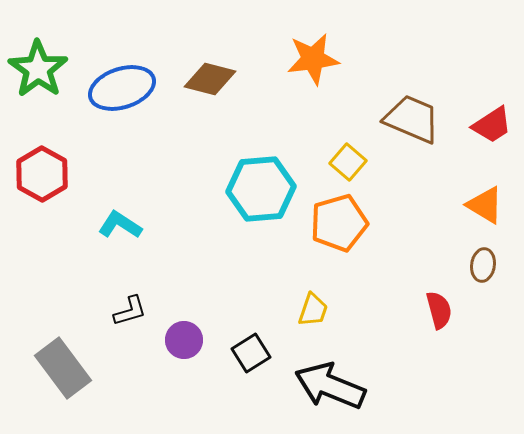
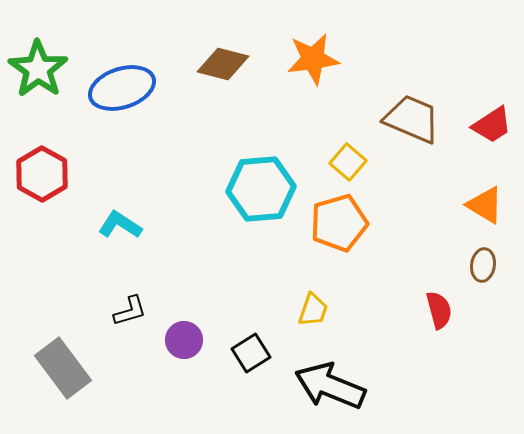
brown diamond: moved 13 px right, 15 px up
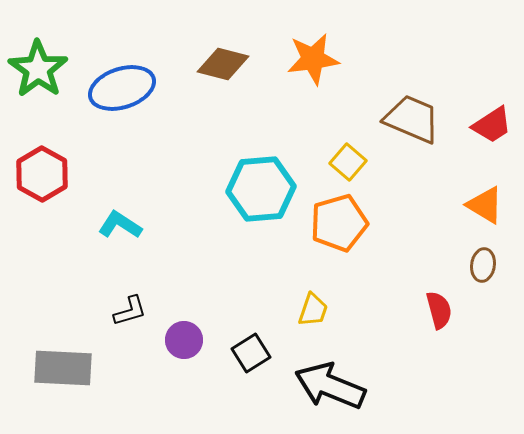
gray rectangle: rotated 50 degrees counterclockwise
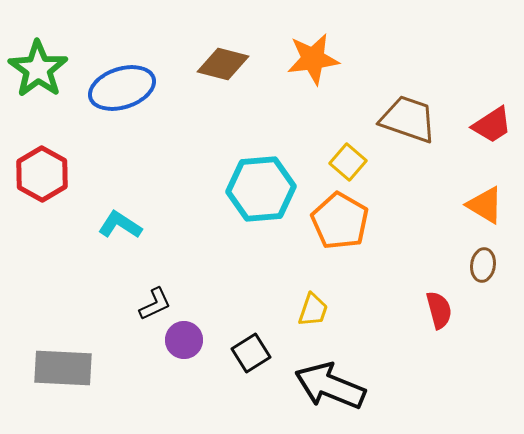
brown trapezoid: moved 4 px left; rotated 4 degrees counterclockwise
orange pentagon: moved 1 px right, 2 px up; rotated 26 degrees counterclockwise
black L-shape: moved 25 px right, 7 px up; rotated 9 degrees counterclockwise
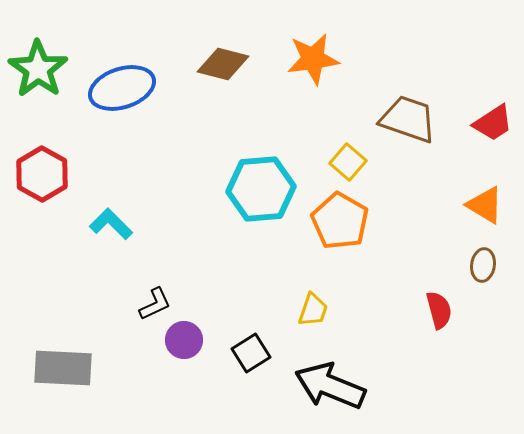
red trapezoid: moved 1 px right, 2 px up
cyan L-shape: moved 9 px left, 1 px up; rotated 12 degrees clockwise
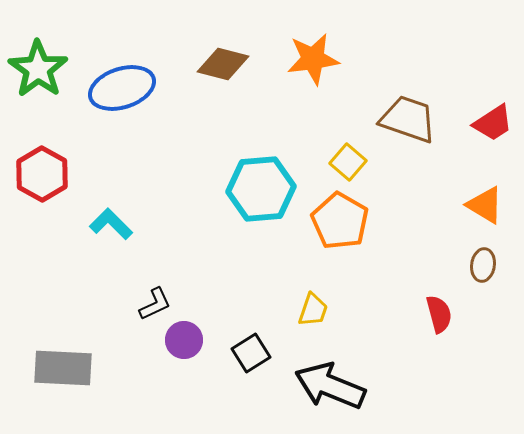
red semicircle: moved 4 px down
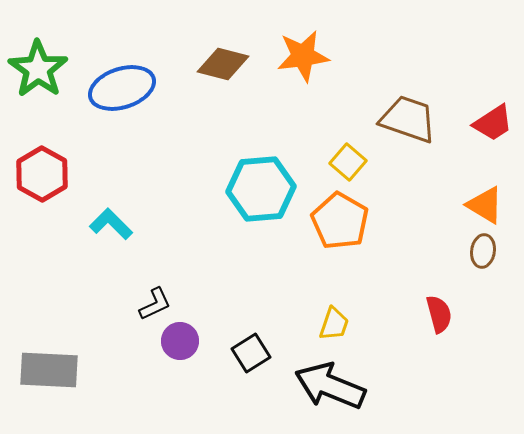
orange star: moved 10 px left, 3 px up
brown ellipse: moved 14 px up
yellow trapezoid: moved 21 px right, 14 px down
purple circle: moved 4 px left, 1 px down
gray rectangle: moved 14 px left, 2 px down
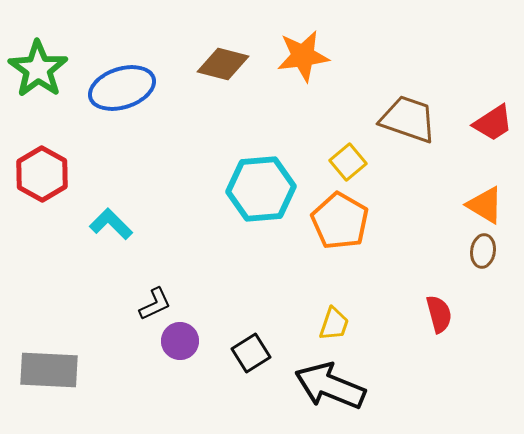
yellow square: rotated 9 degrees clockwise
